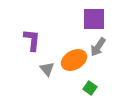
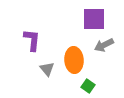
gray arrow: moved 6 px right, 2 px up; rotated 30 degrees clockwise
orange ellipse: rotated 65 degrees counterclockwise
green square: moved 2 px left, 2 px up
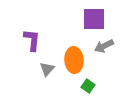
gray arrow: moved 1 px down
gray triangle: rotated 21 degrees clockwise
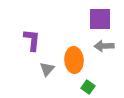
purple square: moved 6 px right
gray arrow: rotated 24 degrees clockwise
green square: moved 1 px down
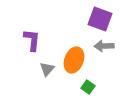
purple square: rotated 20 degrees clockwise
orange ellipse: rotated 25 degrees clockwise
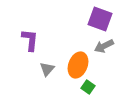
purple L-shape: moved 2 px left
gray arrow: rotated 24 degrees counterclockwise
orange ellipse: moved 4 px right, 5 px down
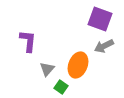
purple L-shape: moved 2 px left, 1 px down
green square: moved 27 px left
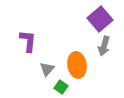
purple square: rotated 30 degrees clockwise
gray arrow: rotated 48 degrees counterclockwise
orange ellipse: moved 1 px left; rotated 30 degrees counterclockwise
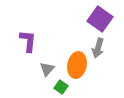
purple square: rotated 15 degrees counterclockwise
gray arrow: moved 6 px left, 2 px down
orange ellipse: rotated 20 degrees clockwise
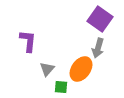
orange ellipse: moved 4 px right, 4 px down; rotated 25 degrees clockwise
green square: rotated 32 degrees counterclockwise
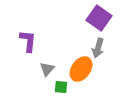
purple square: moved 1 px left, 1 px up
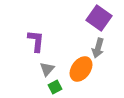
purple L-shape: moved 8 px right
green square: moved 6 px left; rotated 32 degrees counterclockwise
